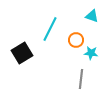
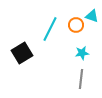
orange circle: moved 15 px up
cyan star: moved 9 px left; rotated 16 degrees counterclockwise
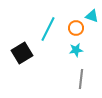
orange circle: moved 3 px down
cyan line: moved 2 px left
cyan star: moved 6 px left, 3 px up
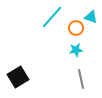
cyan triangle: moved 1 px left, 1 px down
cyan line: moved 4 px right, 12 px up; rotated 15 degrees clockwise
black square: moved 4 px left, 24 px down
gray line: rotated 18 degrees counterclockwise
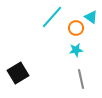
cyan triangle: rotated 16 degrees clockwise
black square: moved 4 px up
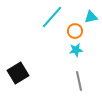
cyan triangle: rotated 48 degrees counterclockwise
orange circle: moved 1 px left, 3 px down
gray line: moved 2 px left, 2 px down
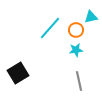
cyan line: moved 2 px left, 11 px down
orange circle: moved 1 px right, 1 px up
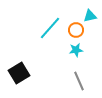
cyan triangle: moved 1 px left, 1 px up
black square: moved 1 px right
gray line: rotated 12 degrees counterclockwise
